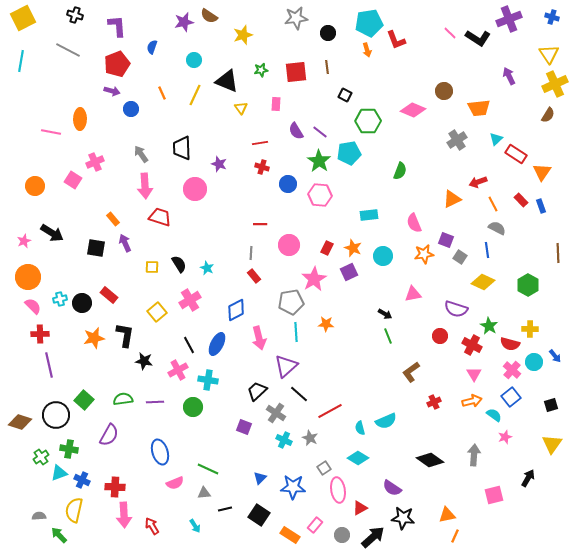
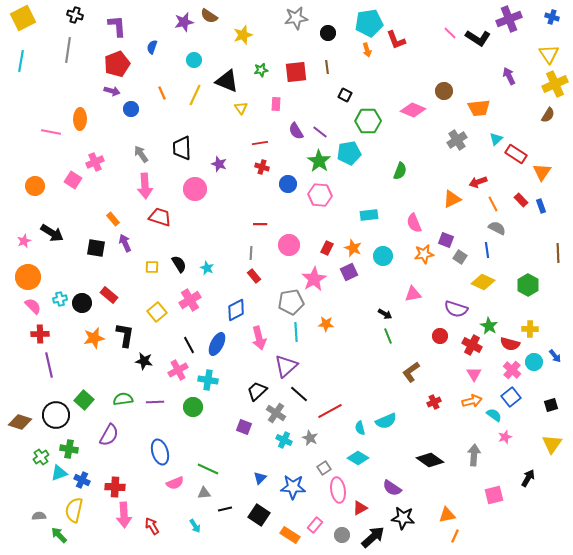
gray line at (68, 50): rotated 70 degrees clockwise
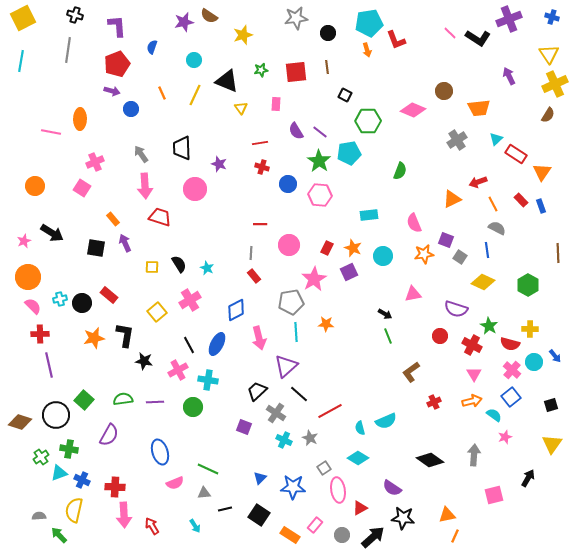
pink square at (73, 180): moved 9 px right, 8 px down
